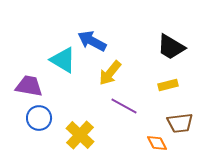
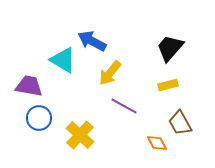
black trapezoid: moved 1 px left, 1 px down; rotated 100 degrees clockwise
brown trapezoid: rotated 68 degrees clockwise
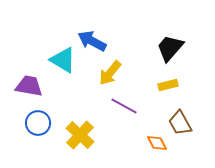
blue circle: moved 1 px left, 5 px down
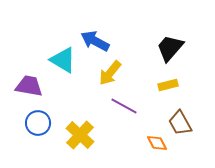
blue arrow: moved 3 px right
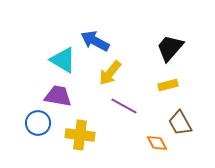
purple trapezoid: moved 29 px right, 10 px down
yellow cross: rotated 36 degrees counterclockwise
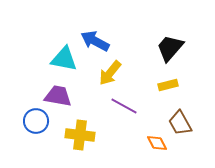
cyan triangle: moved 1 px right, 1 px up; rotated 20 degrees counterclockwise
blue circle: moved 2 px left, 2 px up
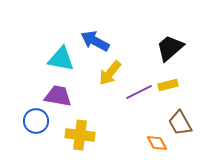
black trapezoid: rotated 8 degrees clockwise
cyan triangle: moved 3 px left
purple line: moved 15 px right, 14 px up; rotated 56 degrees counterclockwise
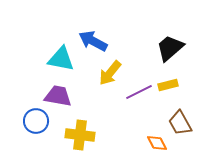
blue arrow: moved 2 px left
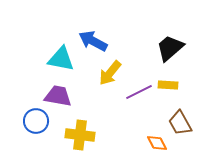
yellow rectangle: rotated 18 degrees clockwise
